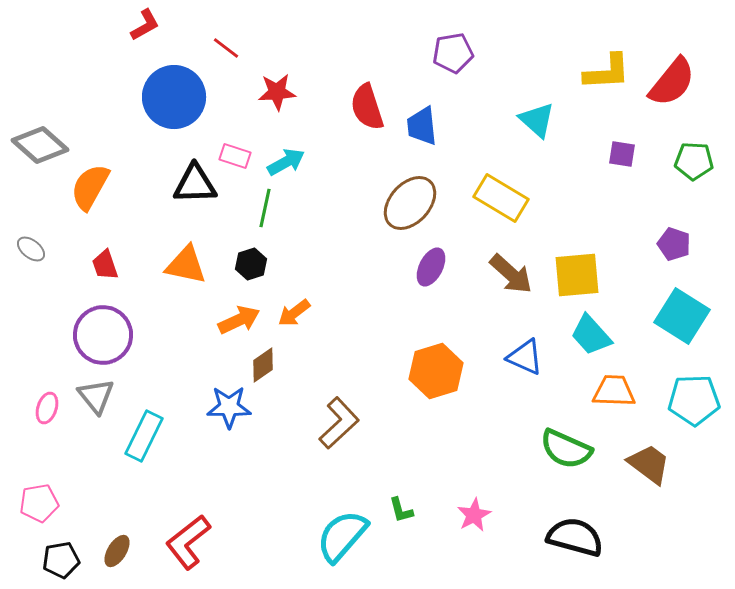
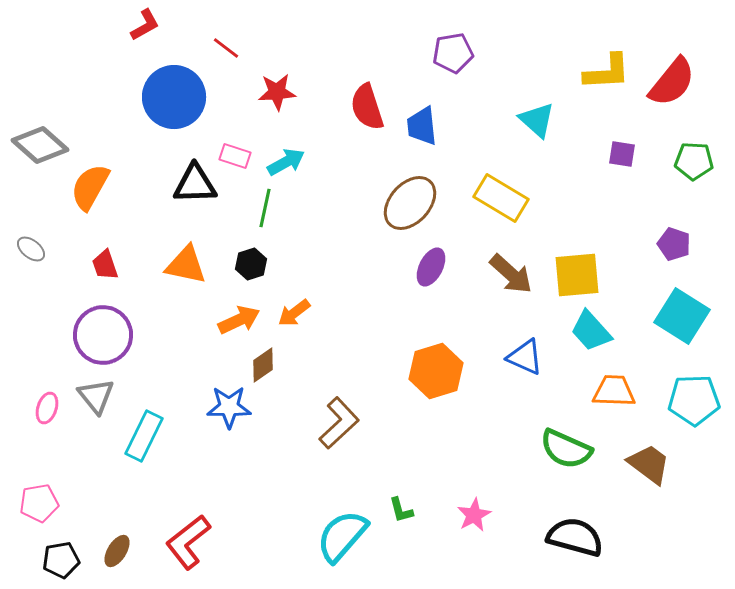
cyan trapezoid at (591, 335): moved 4 px up
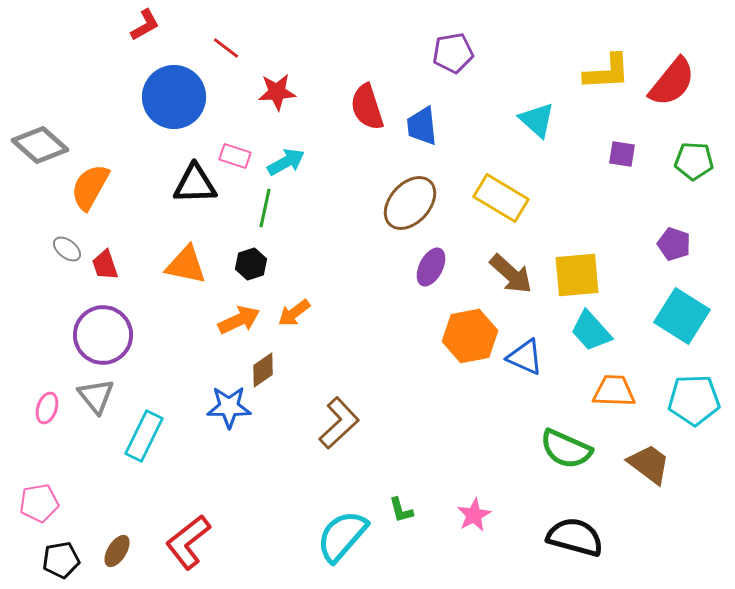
gray ellipse at (31, 249): moved 36 px right
brown diamond at (263, 365): moved 5 px down
orange hexagon at (436, 371): moved 34 px right, 35 px up; rotated 6 degrees clockwise
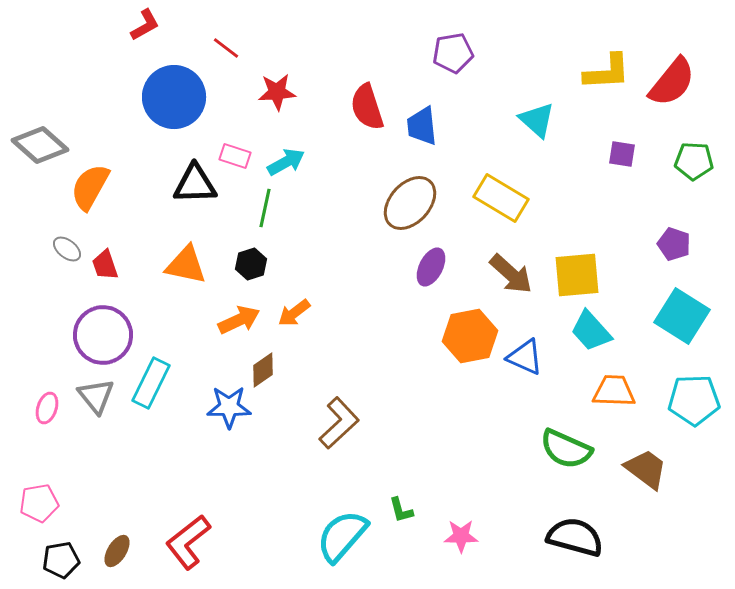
cyan rectangle at (144, 436): moved 7 px right, 53 px up
brown trapezoid at (649, 464): moved 3 px left, 5 px down
pink star at (474, 515): moved 13 px left, 21 px down; rotated 28 degrees clockwise
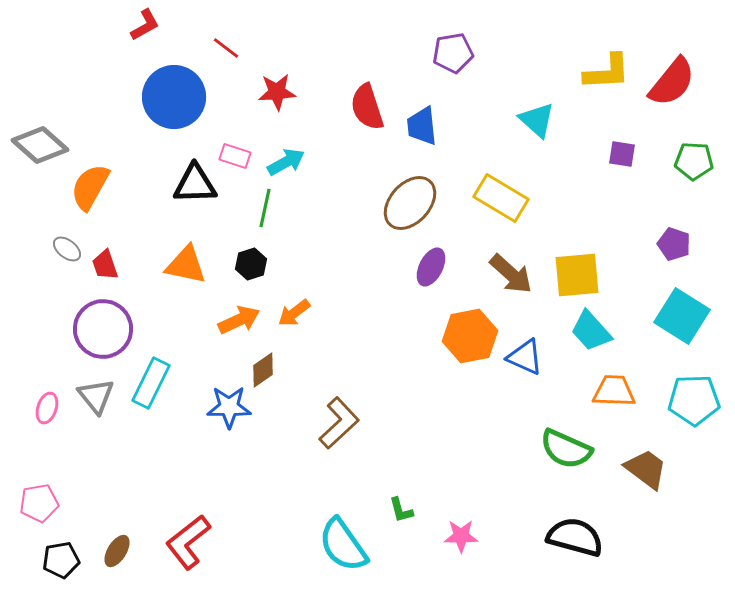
purple circle at (103, 335): moved 6 px up
cyan semicircle at (342, 536): moved 1 px right, 9 px down; rotated 76 degrees counterclockwise
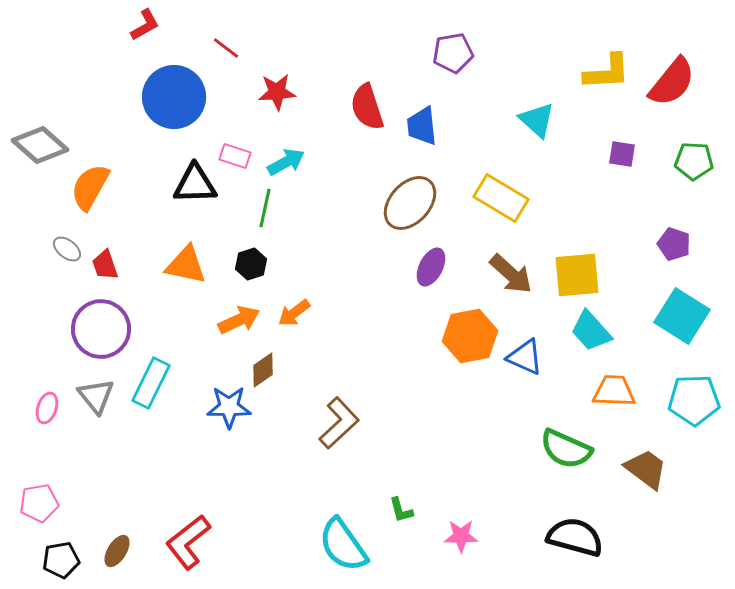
purple circle at (103, 329): moved 2 px left
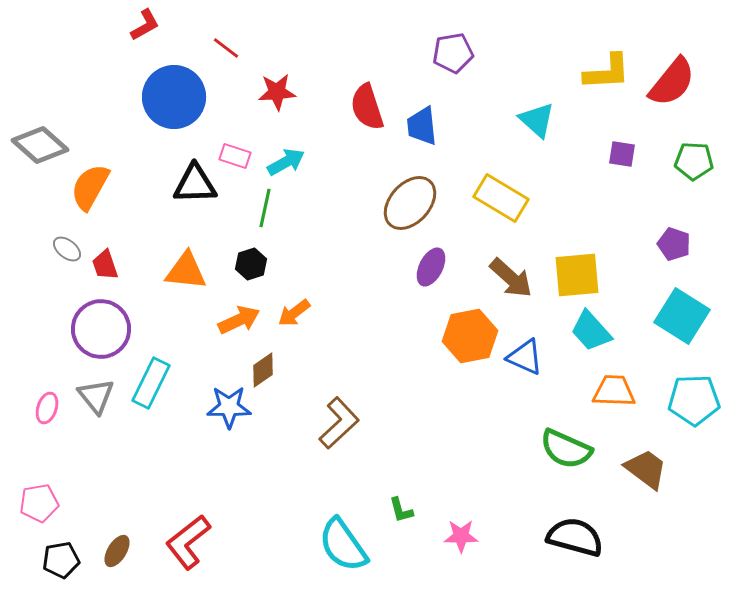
orange triangle at (186, 265): moved 6 px down; rotated 6 degrees counterclockwise
brown arrow at (511, 274): moved 4 px down
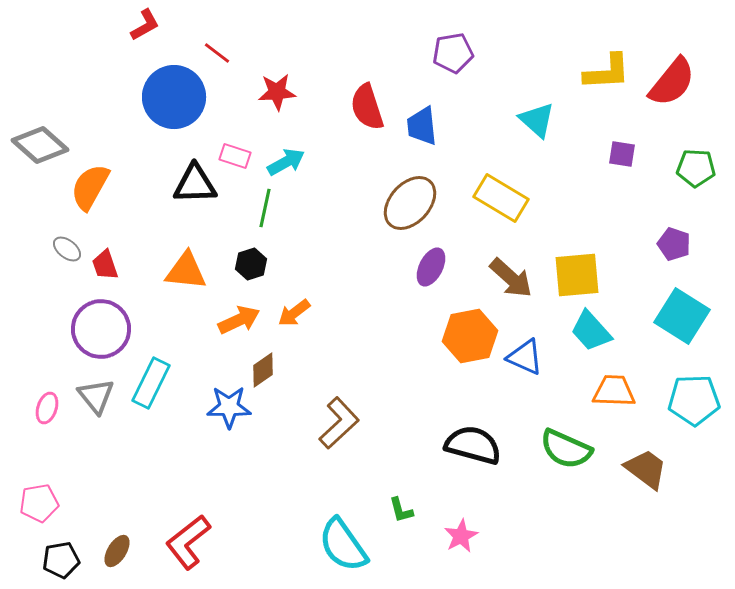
red line at (226, 48): moved 9 px left, 5 px down
green pentagon at (694, 161): moved 2 px right, 7 px down
pink star at (461, 536): rotated 28 degrees counterclockwise
black semicircle at (575, 537): moved 102 px left, 92 px up
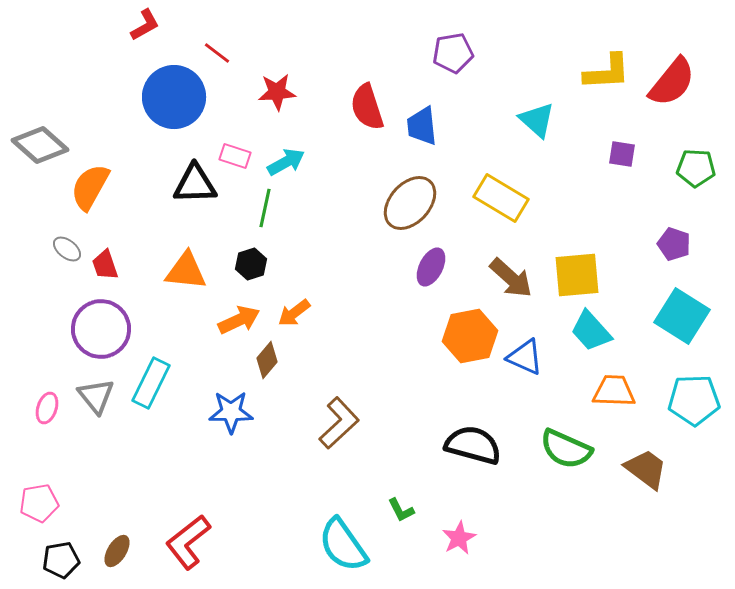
brown diamond at (263, 370): moved 4 px right, 10 px up; rotated 15 degrees counterclockwise
blue star at (229, 407): moved 2 px right, 5 px down
green L-shape at (401, 510): rotated 12 degrees counterclockwise
pink star at (461, 536): moved 2 px left, 2 px down
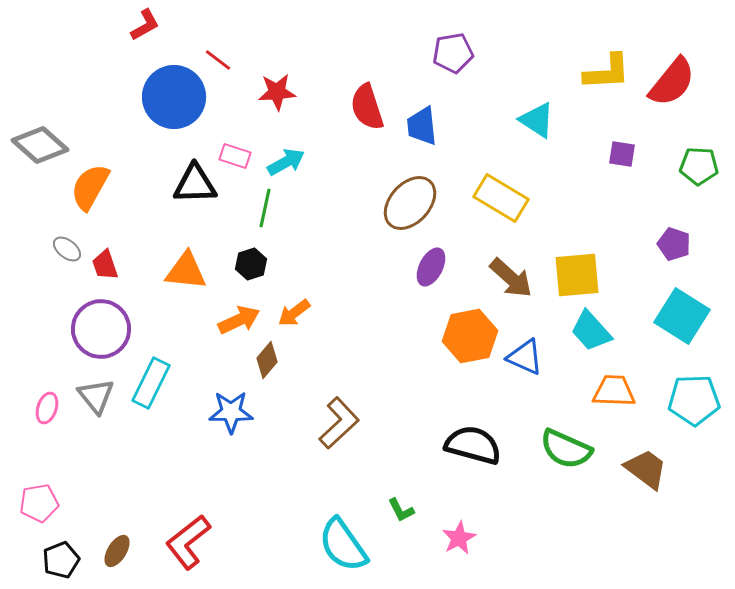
red line at (217, 53): moved 1 px right, 7 px down
cyan triangle at (537, 120): rotated 9 degrees counterclockwise
green pentagon at (696, 168): moved 3 px right, 2 px up
black pentagon at (61, 560): rotated 12 degrees counterclockwise
